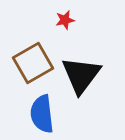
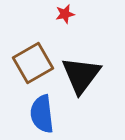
red star: moved 6 px up
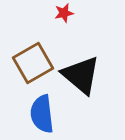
red star: moved 1 px left, 1 px up
black triangle: rotated 27 degrees counterclockwise
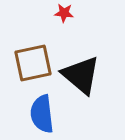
red star: rotated 18 degrees clockwise
brown square: rotated 18 degrees clockwise
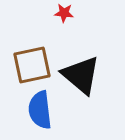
brown square: moved 1 px left, 2 px down
blue semicircle: moved 2 px left, 4 px up
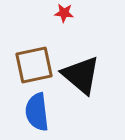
brown square: moved 2 px right
blue semicircle: moved 3 px left, 2 px down
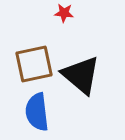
brown square: moved 1 px up
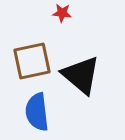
red star: moved 2 px left
brown square: moved 2 px left, 3 px up
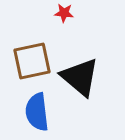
red star: moved 2 px right
black triangle: moved 1 px left, 2 px down
